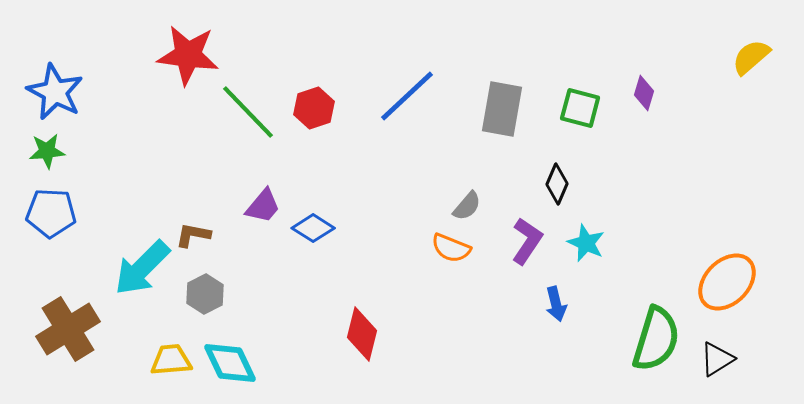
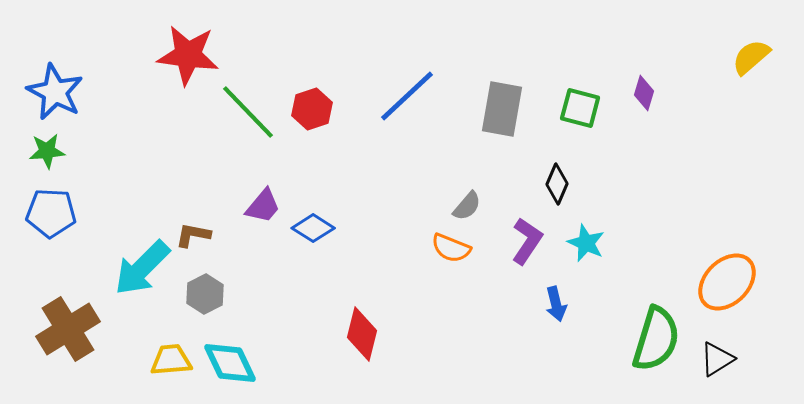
red hexagon: moved 2 px left, 1 px down
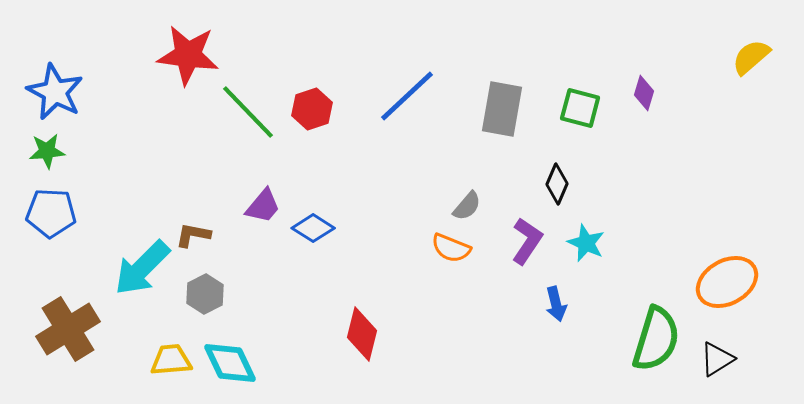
orange ellipse: rotated 16 degrees clockwise
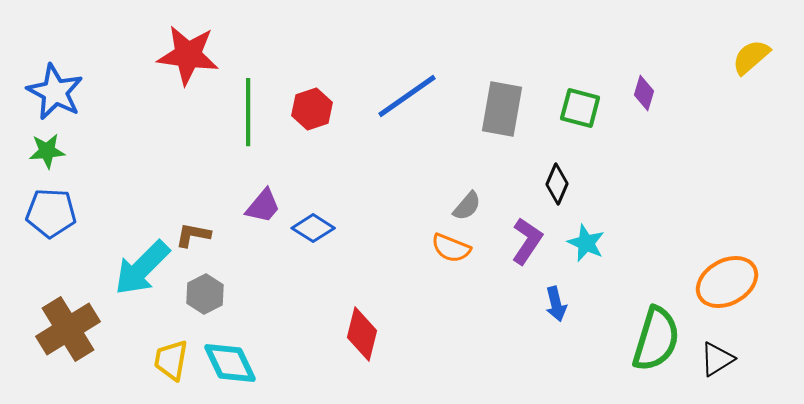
blue line: rotated 8 degrees clockwise
green line: rotated 44 degrees clockwise
yellow trapezoid: rotated 75 degrees counterclockwise
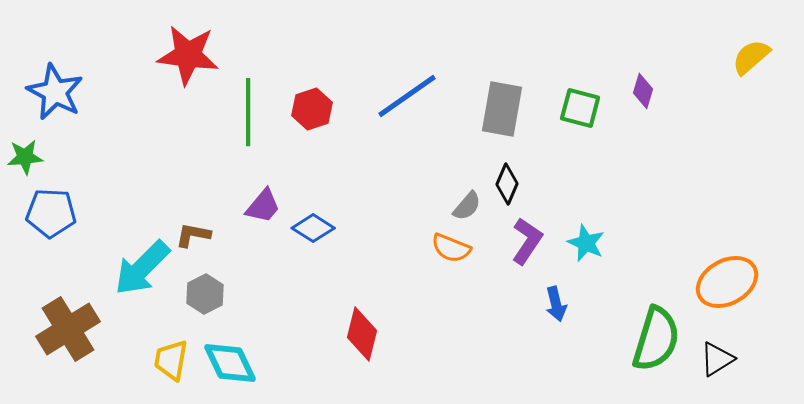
purple diamond: moved 1 px left, 2 px up
green star: moved 22 px left, 6 px down
black diamond: moved 50 px left
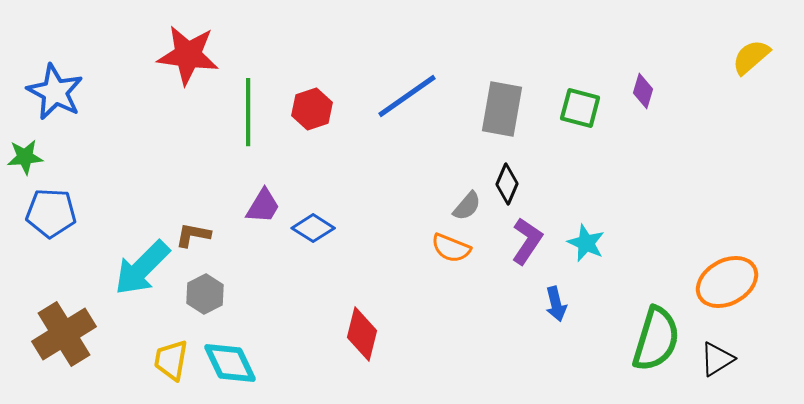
purple trapezoid: rotated 9 degrees counterclockwise
brown cross: moved 4 px left, 5 px down
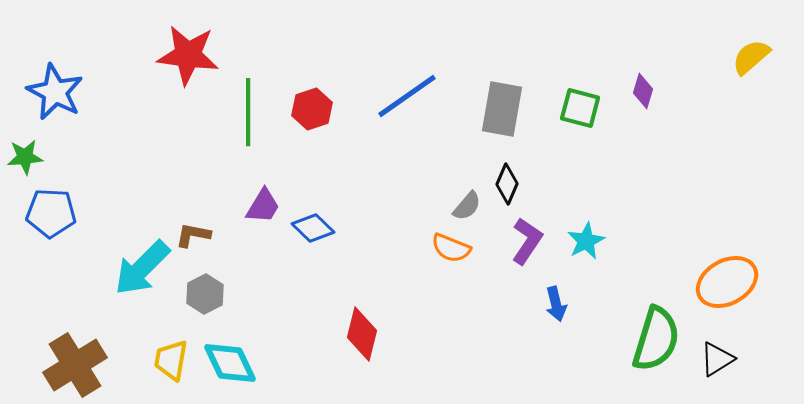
blue diamond: rotated 12 degrees clockwise
cyan star: moved 2 px up; rotated 21 degrees clockwise
brown cross: moved 11 px right, 31 px down
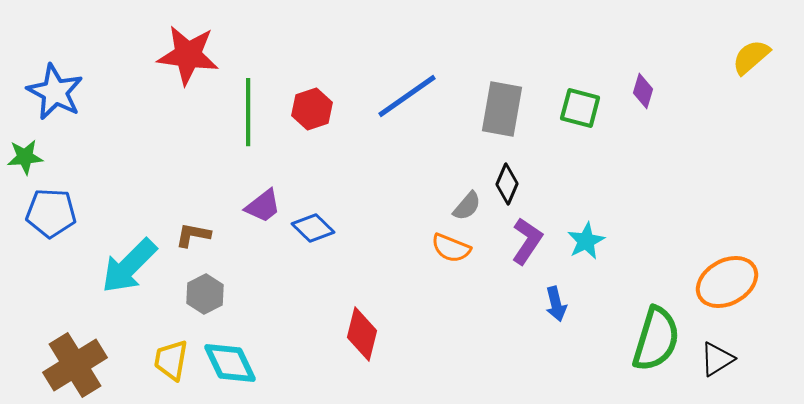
purple trapezoid: rotated 21 degrees clockwise
cyan arrow: moved 13 px left, 2 px up
